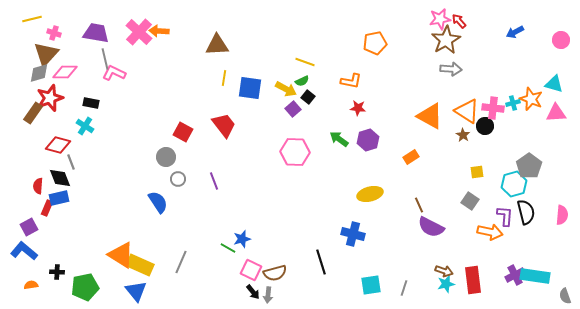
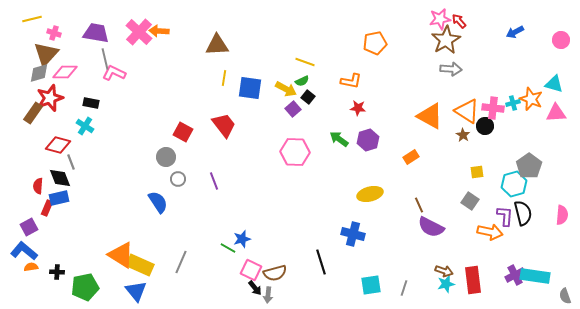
black semicircle at (526, 212): moved 3 px left, 1 px down
orange semicircle at (31, 285): moved 18 px up
black arrow at (253, 292): moved 2 px right, 4 px up
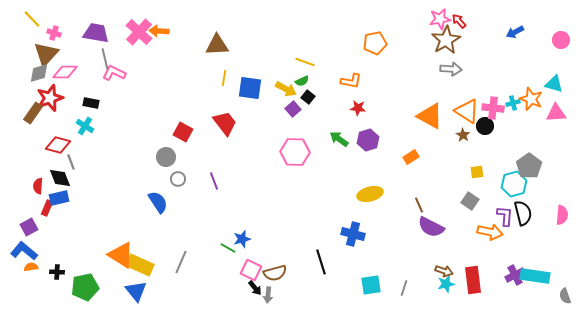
yellow line at (32, 19): rotated 60 degrees clockwise
red trapezoid at (224, 125): moved 1 px right, 2 px up
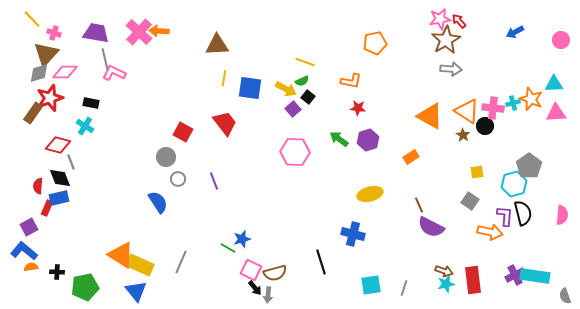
cyan triangle at (554, 84): rotated 18 degrees counterclockwise
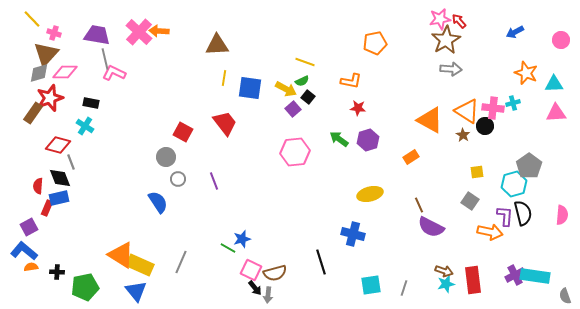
purple trapezoid at (96, 33): moved 1 px right, 2 px down
orange star at (531, 99): moved 5 px left, 26 px up
orange triangle at (430, 116): moved 4 px down
pink hexagon at (295, 152): rotated 8 degrees counterclockwise
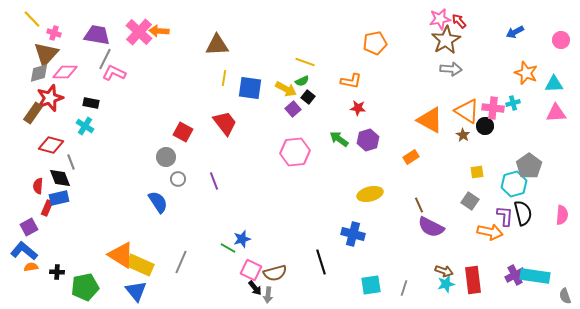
gray line at (105, 59): rotated 40 degrees clockwise
red diamond at (58, 145): moved 7 px left
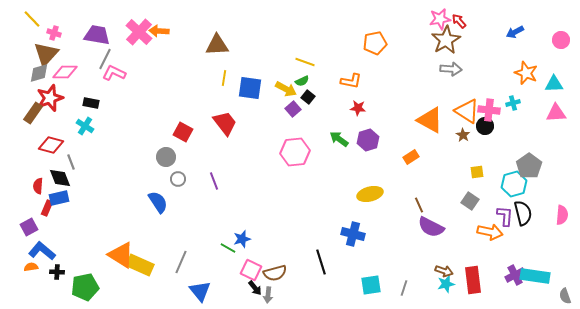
pink cross at (493, 108): moved 4 px left, 2 px down
blue L-shape at (24, 251): moved 18 px right
blue triangle at (136, 291): moved 64 px right
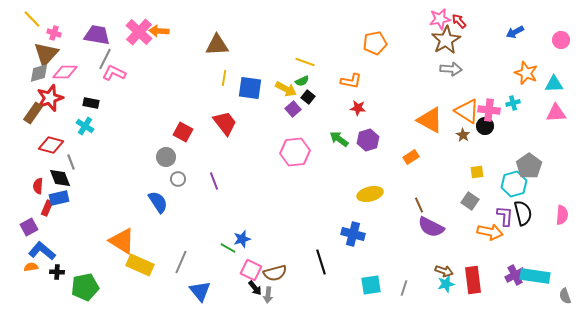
orange triangle at (121, 255): moved 1 px right, 14 px up
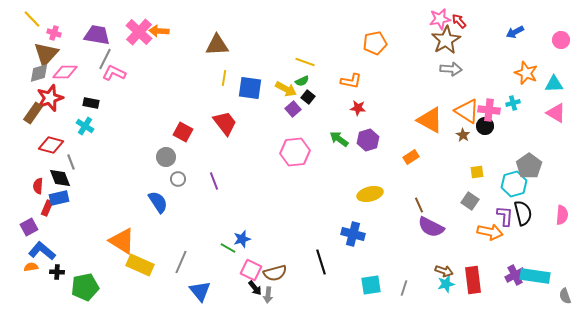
pink triangle at (556, 113): rotated 35 degrees clockwise
